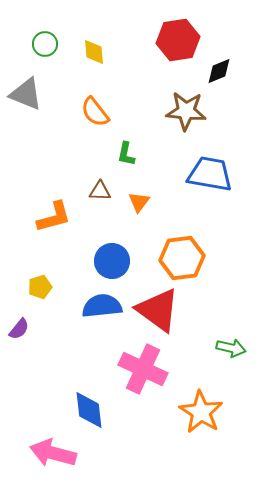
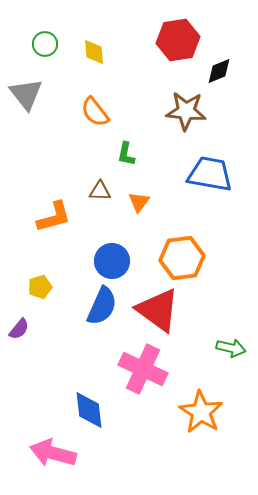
gray triangle: rotated 30 degrees clockwise
blue semicircle: rotated 120 degrees clockwise
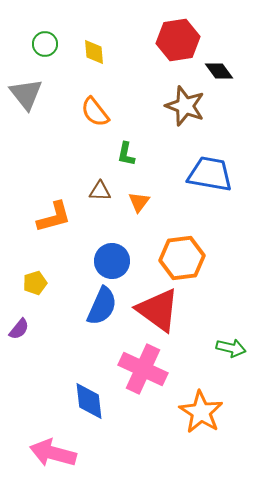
black diamond: rotated 76 degrees clockwise
brown star: moved 1 px left, 5 px up; rotated 15 degrees clockwise
yellow pentagon: moved 5 px left, 4 px up
blue diamond: moved 9 px up
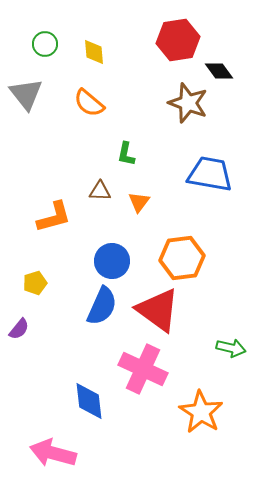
brown star: moved 3 px right, 3 px up
orange semicircle: moved 6 px left, 9 px up; rotated 12 degrees counterclockwise
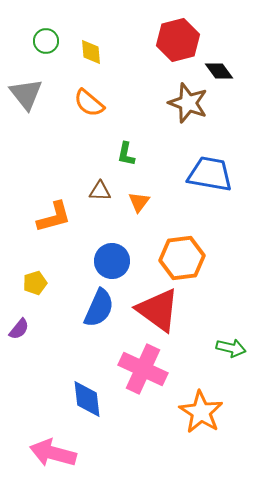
red hexagon: rotated 6 degrees counterclockwise
green circle: moved 1 px right, 3 px up
yellow diamond: moved 3 px left
blue semicircle: moved 3 px left, 2 px down
blue diamond: moved 2 px left, 2 px up
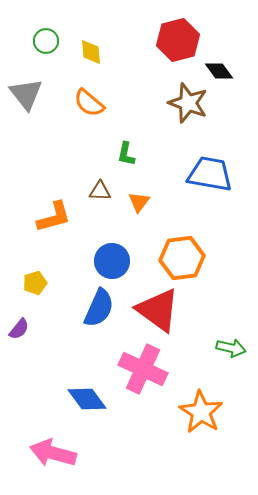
blue diamond: rotated 30 degrees counterclockwise
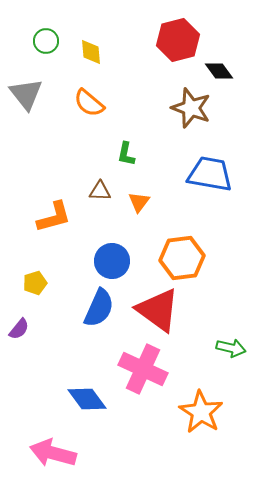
brown star: moved 3 px right, 5 px down
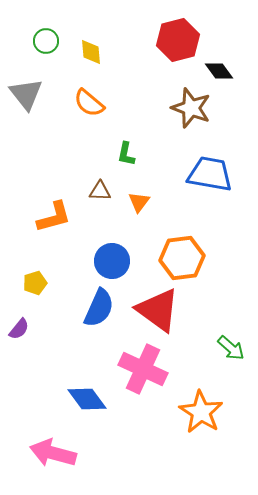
green arrow: rotated 28 degrees clockwise
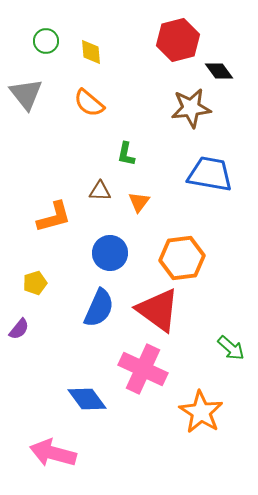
brown star: rotated 27 degrees counterclockwise
blue circle: moved 2 px left, 8 px up
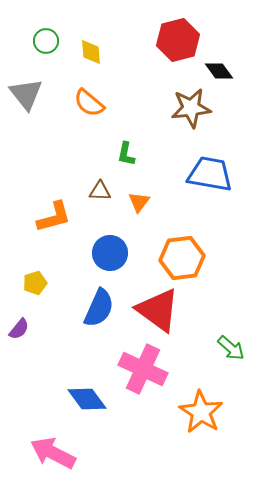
pink arrow: rotated 12 degrees clockwise
